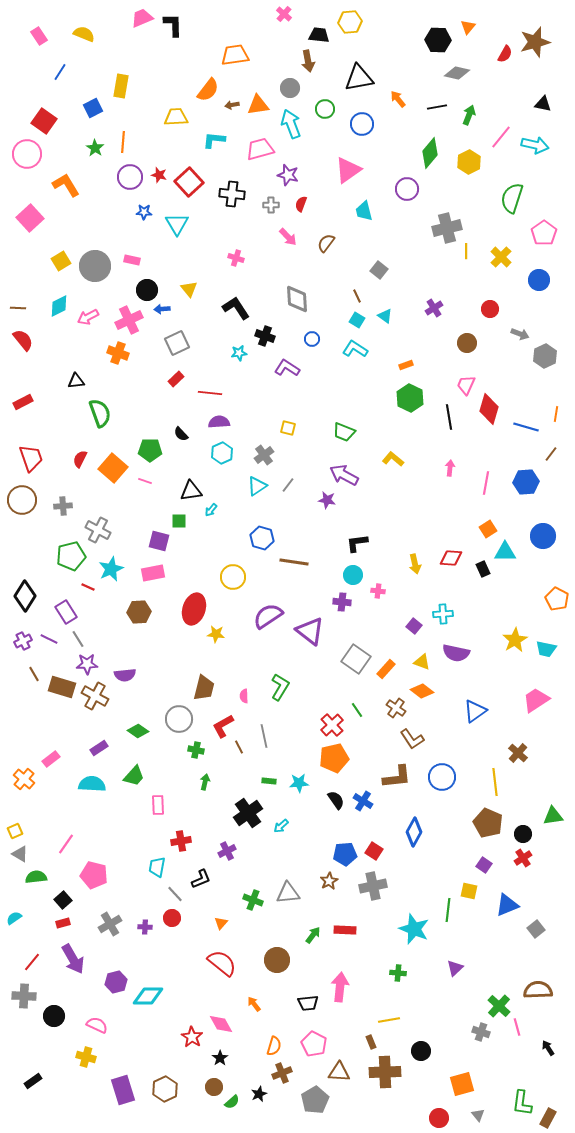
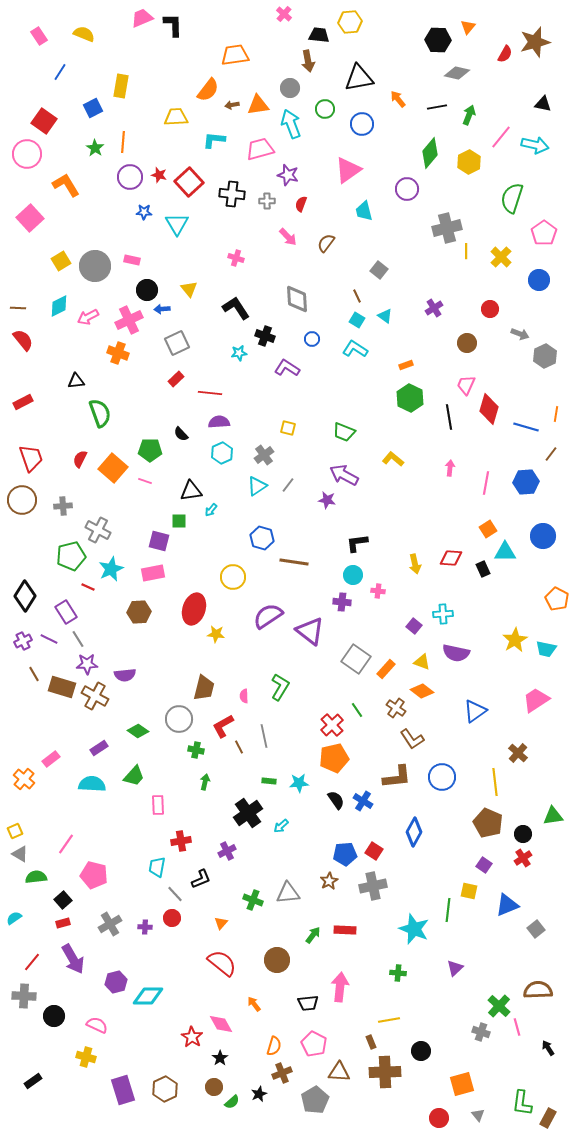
gray cross at (271, 205): moved 4 px left, 4 px up
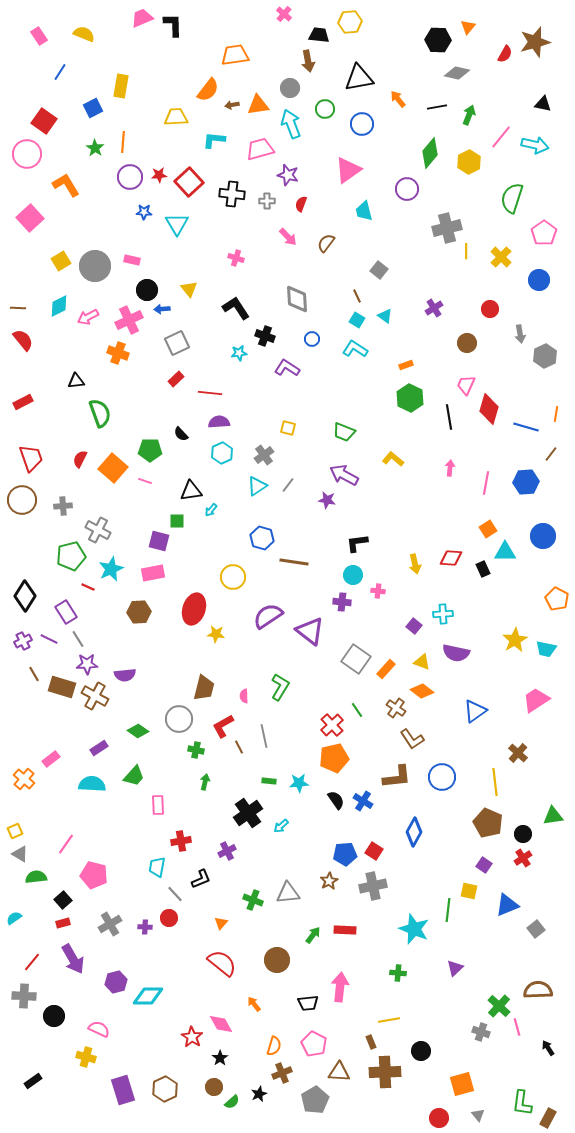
red star at (159, 175): rotated 21 degrees counterclockwise
gray arrow at (520, 334): rotated 60 degrees clockwise
green square at (179, 521): moved 2 px left
red circle at (172, 918): moved 3 px left
pink semicircle at (97, 1025): moved 2 px right, 4 px down
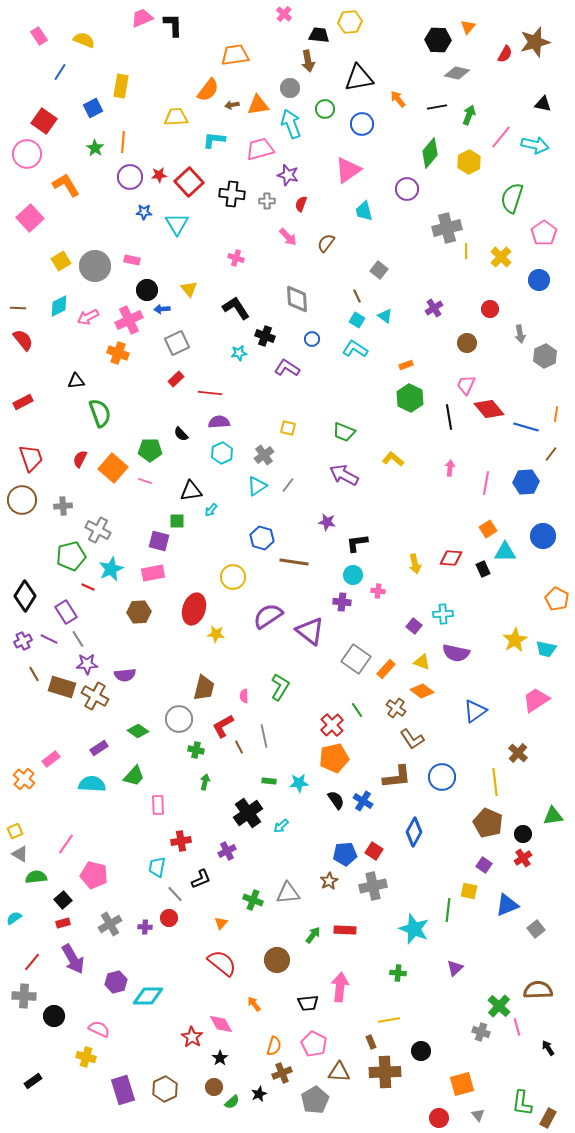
yellow semicircle at (84, 34): moved 6 px down
red diamond at (489, 409): rotated 56 degrees counterclockwise
purple star at (327, 500): moved 22 px down
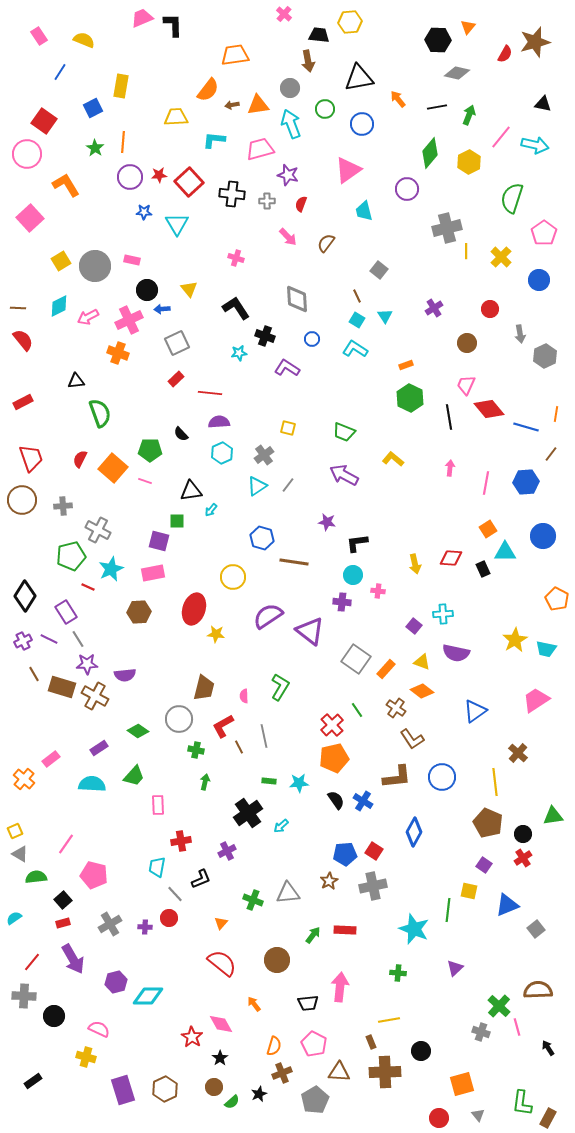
cyan triangle at (385, 316): rotated 21 degrees clockwise
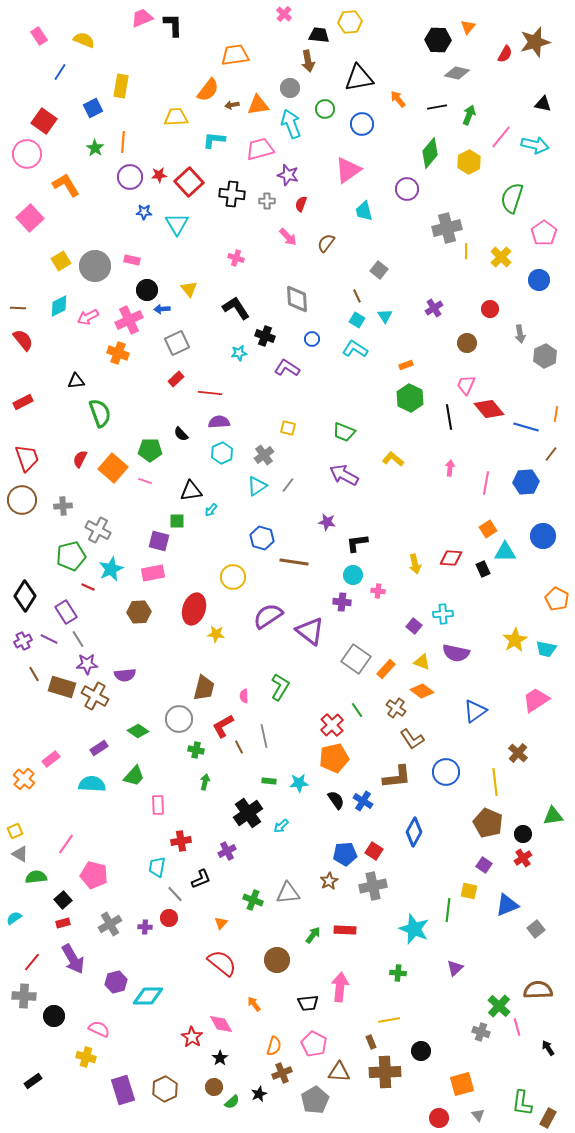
red trapezoid at (31, 458): moved 4 px left
blue circle at (442, 777): moved 4 px right, 5 px up
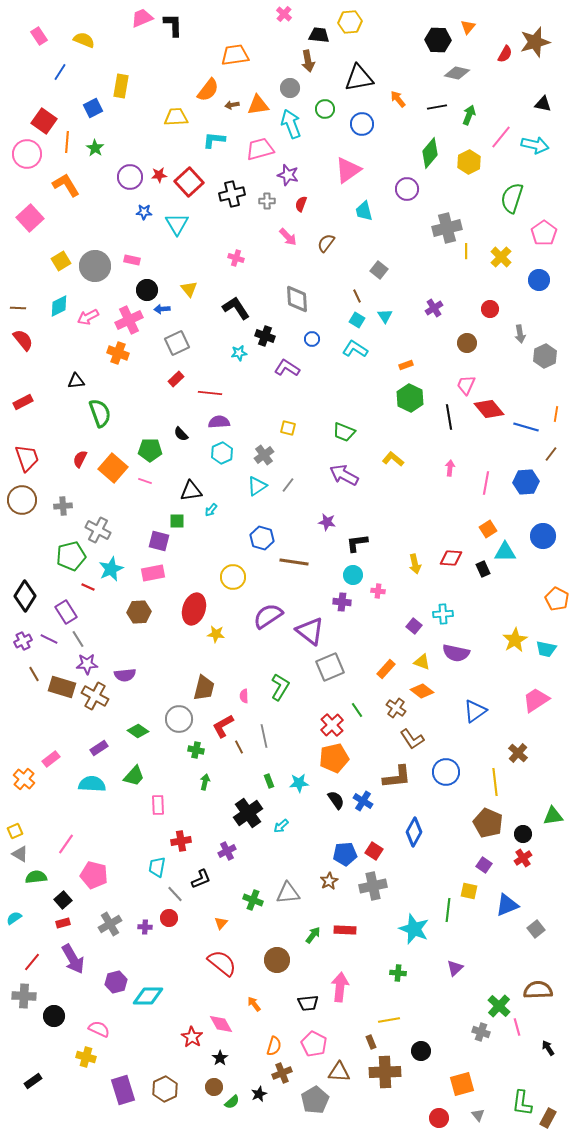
orange line at (123, 142): moved 56 px left
black cross at (232, 194): rotated 20 degrees counterclockwise
gray square at (356, 659): moved 26 px left, 8 px down; rotated 32 degrees clockwise
green rectangle at (269, 781): rotated 64 degrees clockwise
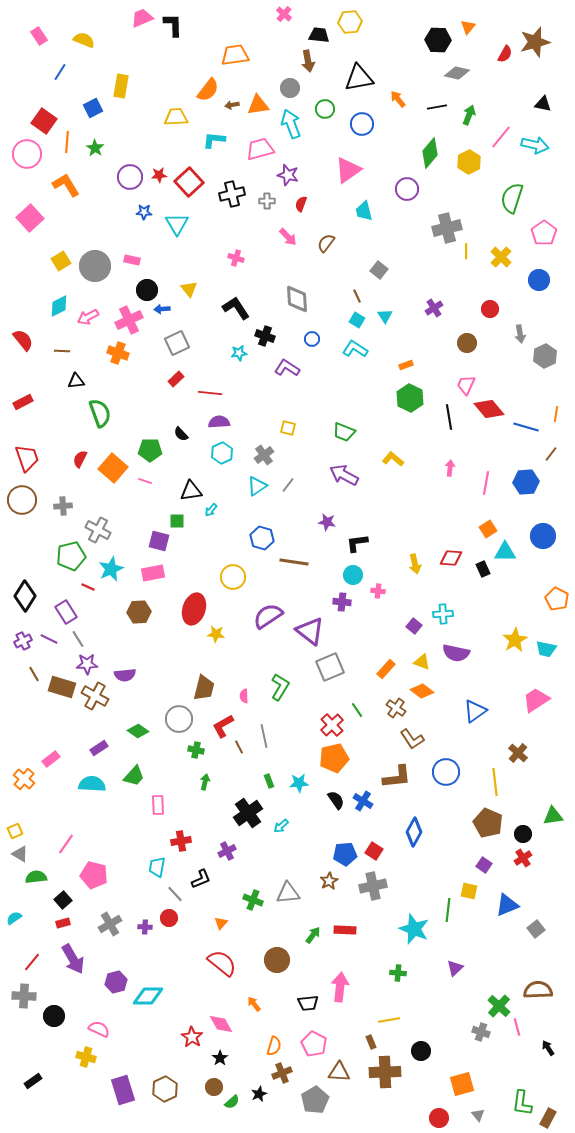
brown line at (18, 308): moved 44 px right, 43 px down
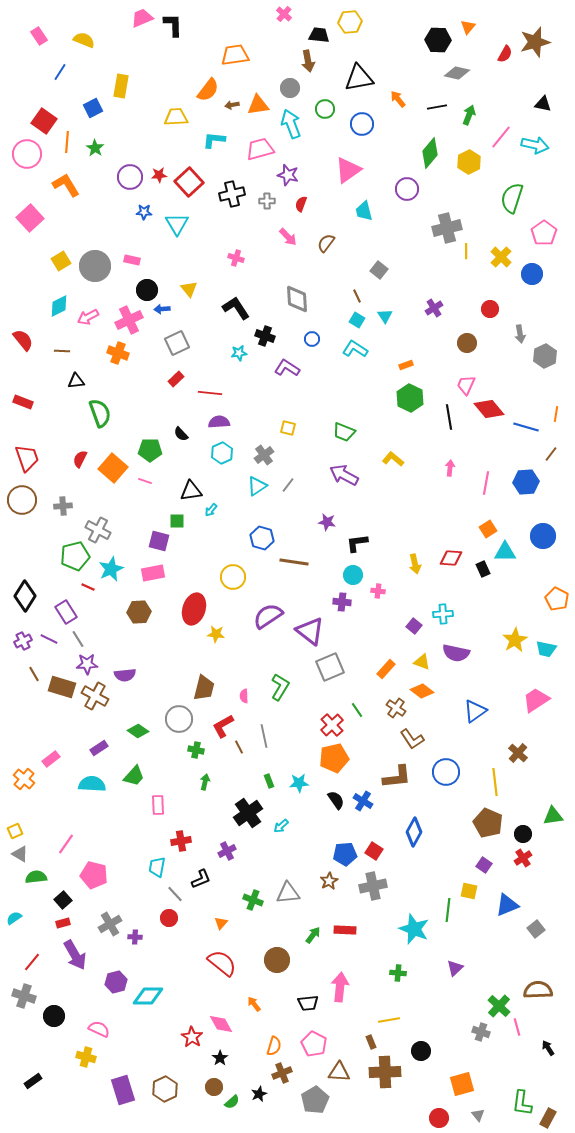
blue circle at (539, 280): moved 7 px left, 6 px up
red rectangle at (23, 402): rotated 48 degrees clockwise
green pentagon at (71, 556): moved 4 px right
purple cross at (145, 927): moved 10 px left, 10 px down
purple arrow at (73, 959): moved 2 px right, 4 px up
gray cross at (24, 996): rotated 15 degrees clockwise
